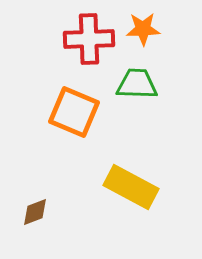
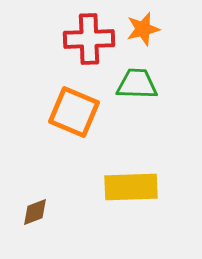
orange star: rotated 12 degrees counterclockwise
yellow rectangle: rotated 30 degrees counterclockwise
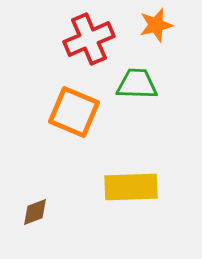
orange star: moved 13 px right, 4 px up
red cross: rotated 21 degrees counterclockwise
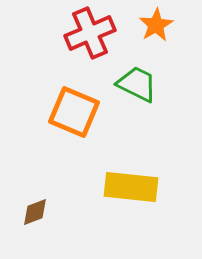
orange star: rotated 16 degrees counterclockwise
red cross: moved 1 px right, 6 px up
green trapezoid: rotated 24 degrees clockwise
yellow rectangle: rotated 8 degrees clockwise
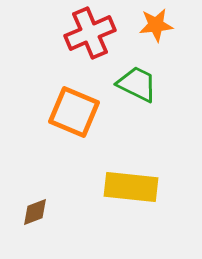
orange star: rotated 24 degrees clockwise
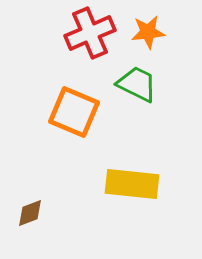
orange star: moved 8 px left, 7 px down
yellow rectangle: moved 1 px right, 3 px up
brown diamond: moved 5 px left, 1 px down
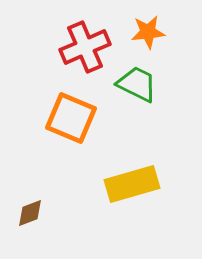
red cross: moved 5 px left, 14 px down
orange square: moved 3 px left, 6 px down
yellow rectangle: rotated 22 degrees counterclockwise
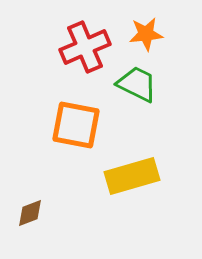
orange star: moved 2 px left, 2 px down
orange square: moved 5 px right, 7 px down; rotated 12 degrees counterclockwise
yellow rectangle: moved 8 px up
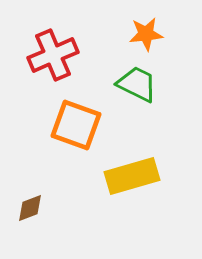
red cross: moved 32 px left, 8 px down
orange square: rotated 9 degrees clockwise
brown diamond: moved 5 px up
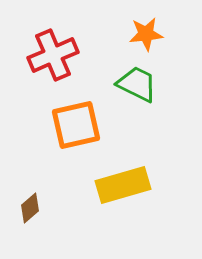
orange square: rotated 33 degrees counterclockwise
yellow rectangle: moved 9 px left, 9 px down
brown diamond: rotated 20 degrees counterclockwise
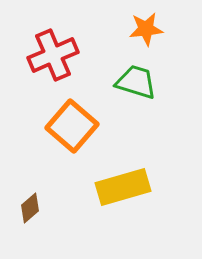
orange star: moved 5 px up
green trapezoid: moved 1 px left, 2 px up; rotated 9 degrees counterclockwise
orange square: moved 4 px left, 1 px down; rotated 36 degrees counterclockwise
yellow rectangle: moved 2 px down
